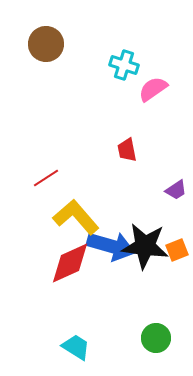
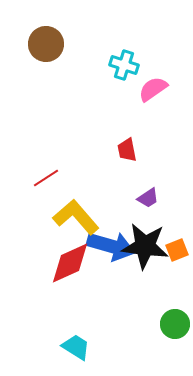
purple trapezoid: moved 28 px left, 8 px down
green circle: moved 19 px right, 14 px up
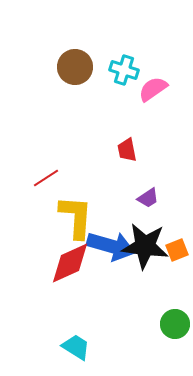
brown circle: moved 29 px right, 23 px down
cyan cross: moved 5 px down
yellow L-shape: rotated 45 degrees clockwise
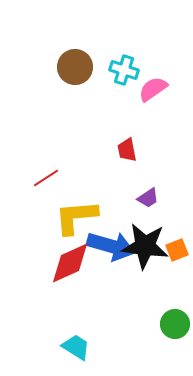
yellow L-shape: rotated 99 degrees counterclockwise
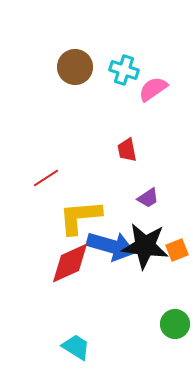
yellow L-shape: moved 4 px right
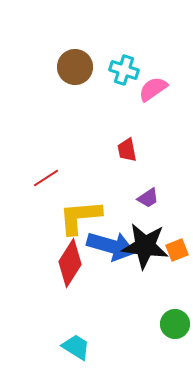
red diamond: rotated 33 degrees counterclockwise
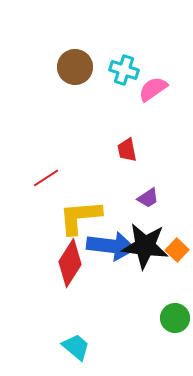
blue arrow: rotated 9 degrees counterclockwise
orange square: rotated 25 degrees counterclockwise
green circle: moved 6 px up
cyan trapezoid: rotated 8 degrees clockwise
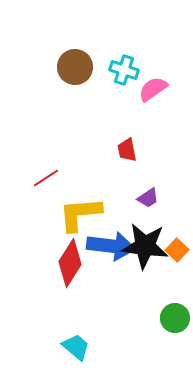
yellow L-shape: moved 3 px up
